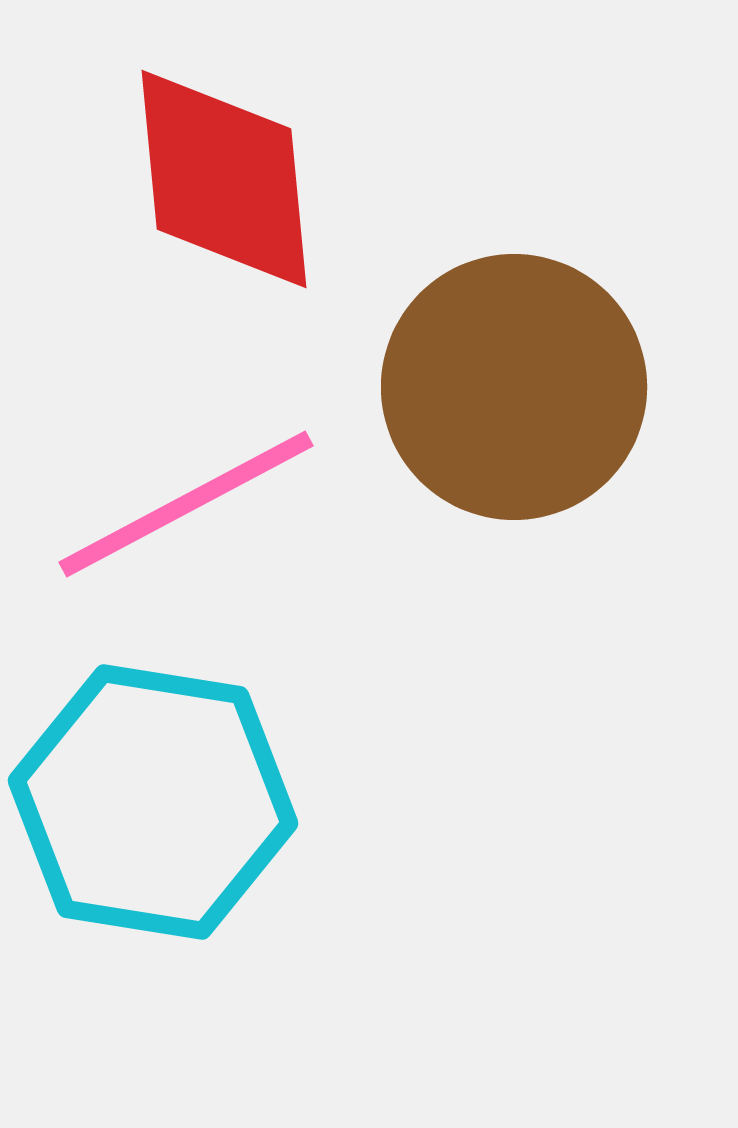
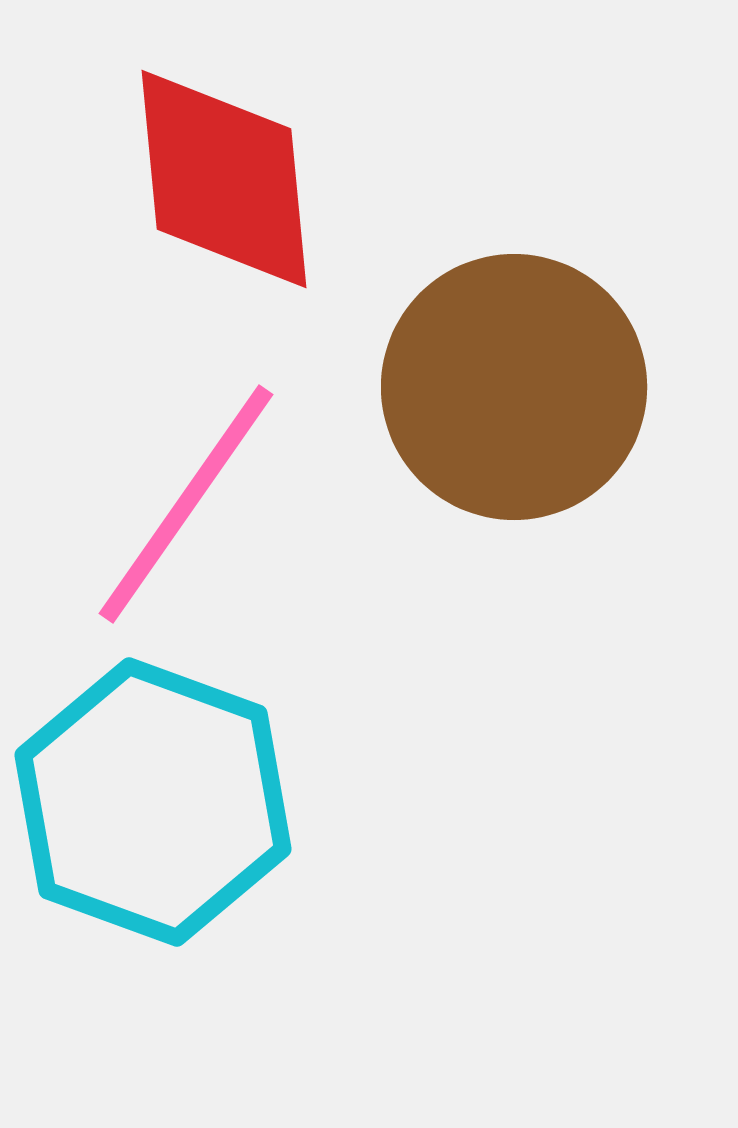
pink line: rotated 27 degrees counterclockwise
cyan hexagon: rotated 11 degrees clockwise
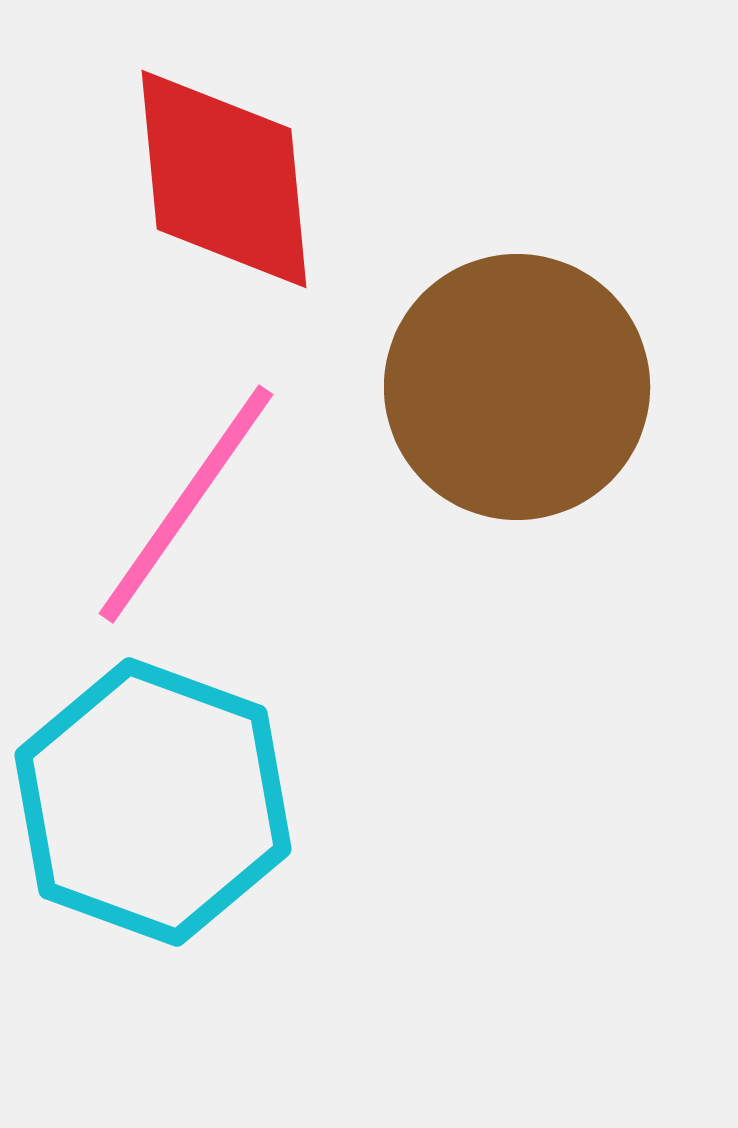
brown circle: moved 3 px right
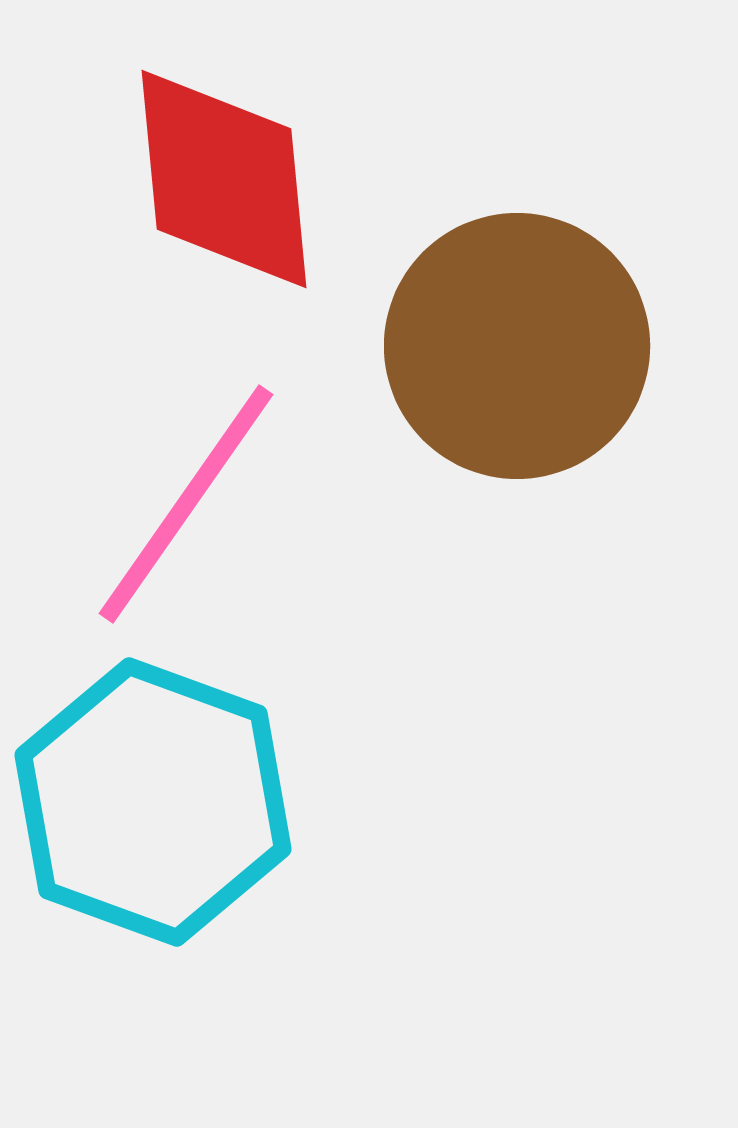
brown circle: moved 41 px up
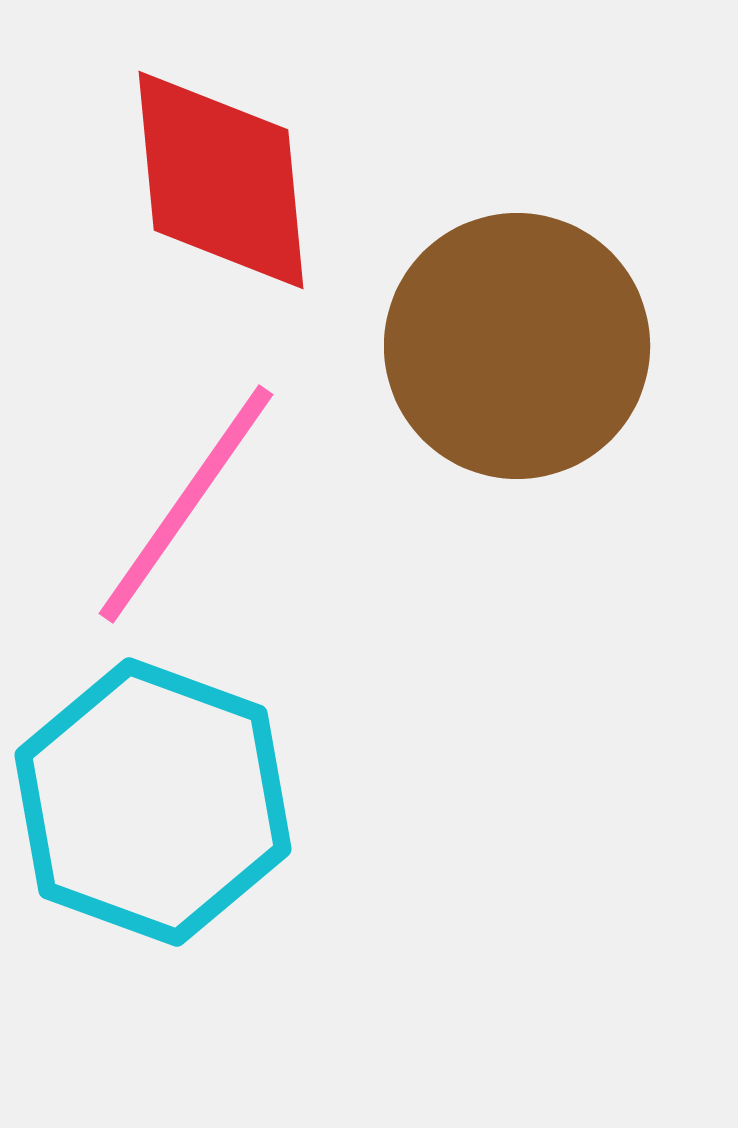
red diamond: moved 3 px left, 1 px down
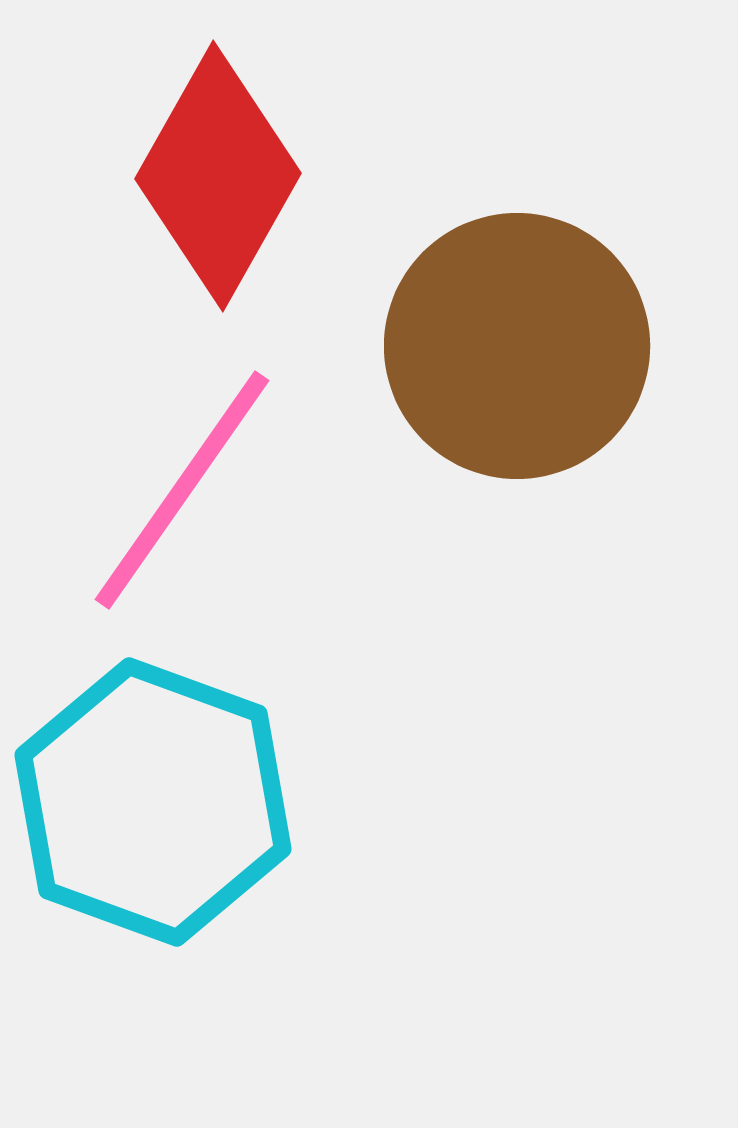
red diamond: moved 3 px left, 4 px up; rotated 35 degrees clockwise
pink line: moved 4 px left, 14 px up
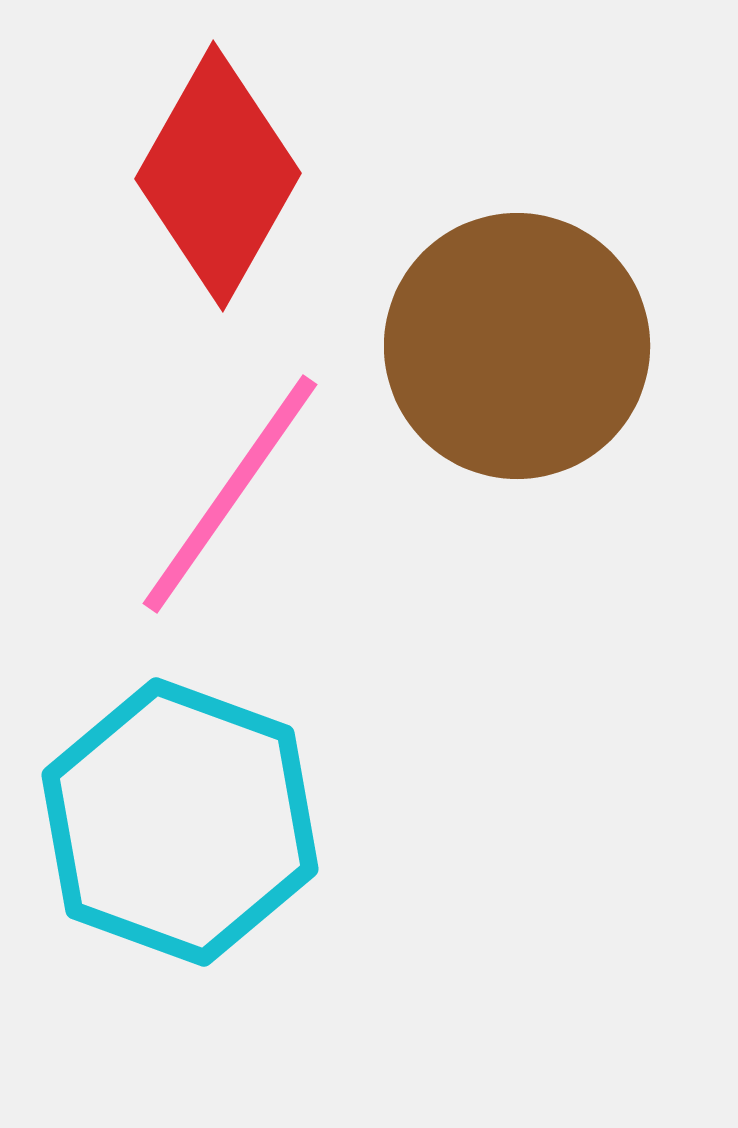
pink line: moved 48 px right, 4 px down
cyan hexagon: moved 27 px right, 20 px down
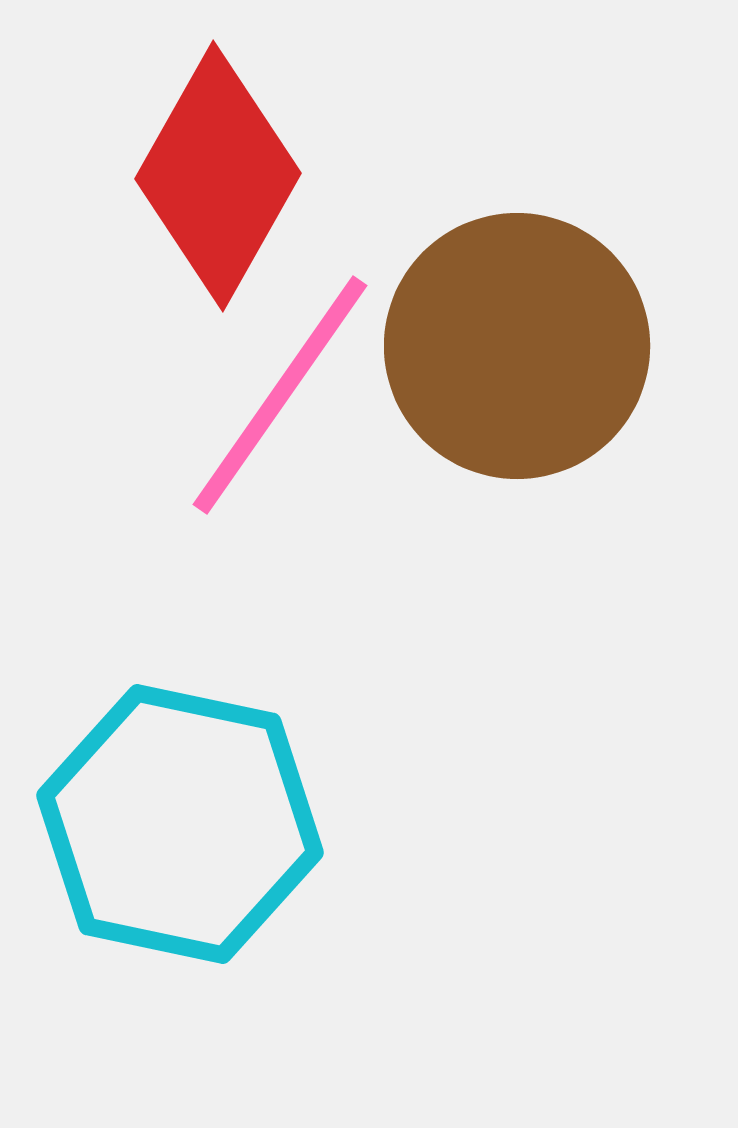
pink line: moved 50 px right, 99 px up
cyan hexagon: moved 2 px down; rotated 8 degrees counterclockwise
